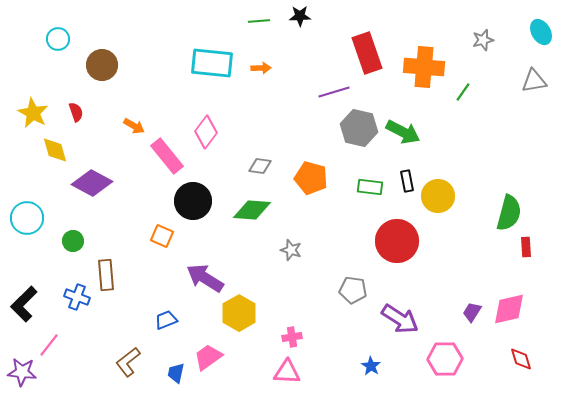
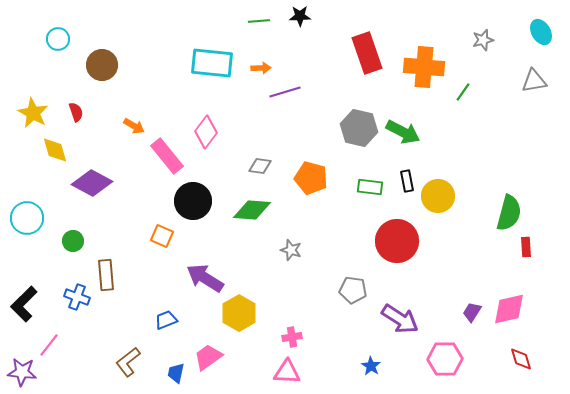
purple line at (334, 92): moved 49 px left
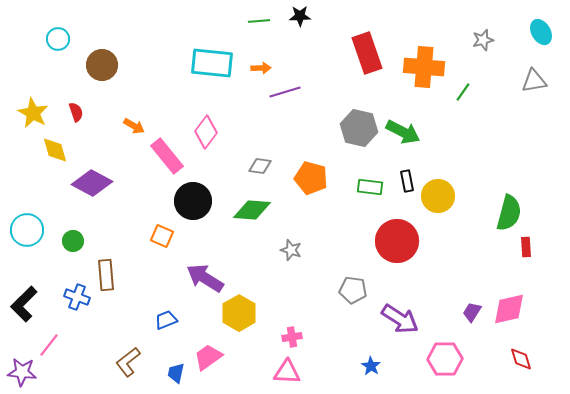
cyan circle at (27, 218): moved 12 px down
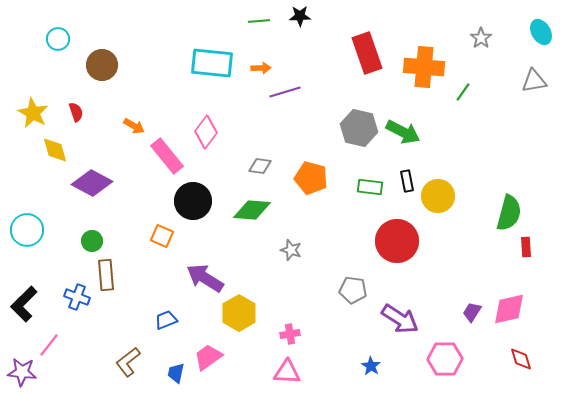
gray star at (483, 40): moved 2 px left, 2 px up; rotated 20 degrees counterclockwise
green circle at (73, 241): moved 19 px right
pink cross at (292, 337): moved 2 px left, 3 px up
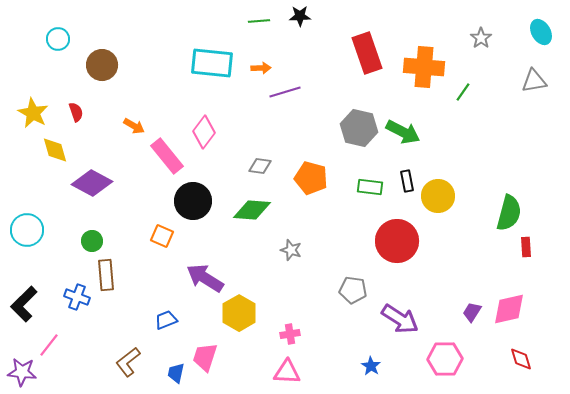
pink diamond at (206, 132): moved 2 px left
pink trapezoid at (208, 357): moved 3 px left; rotated 36 degrees counterclockwise
